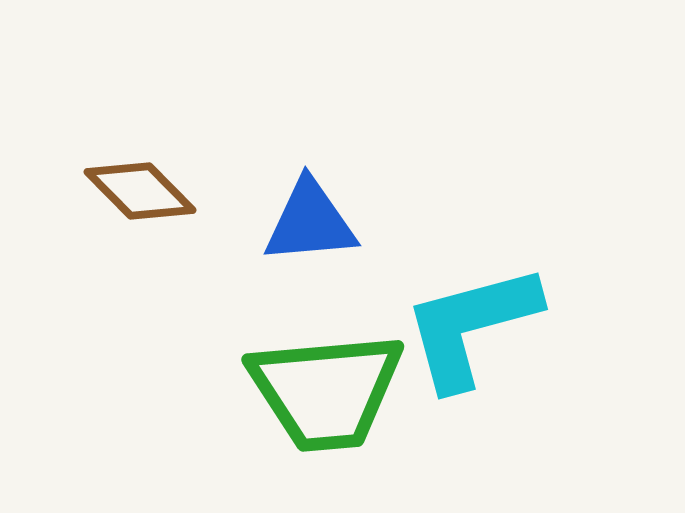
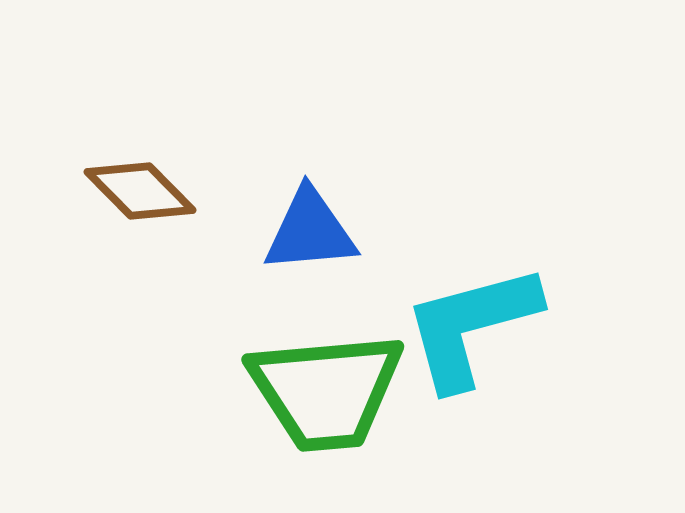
blue triangle: moved 9 px down
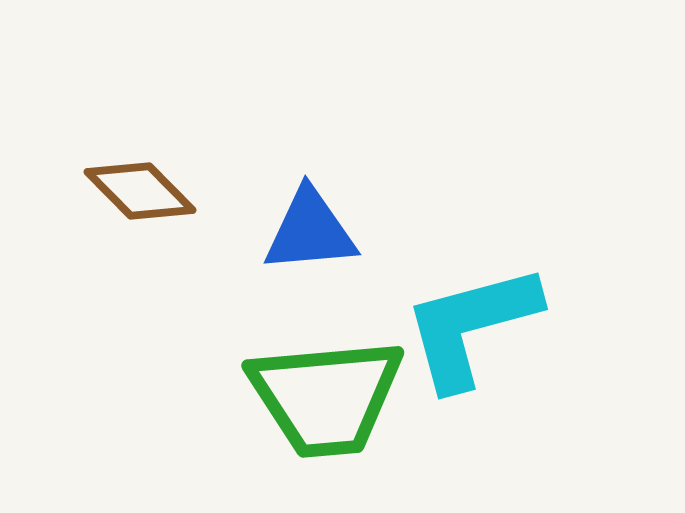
green trapezoid: moved 6 px down
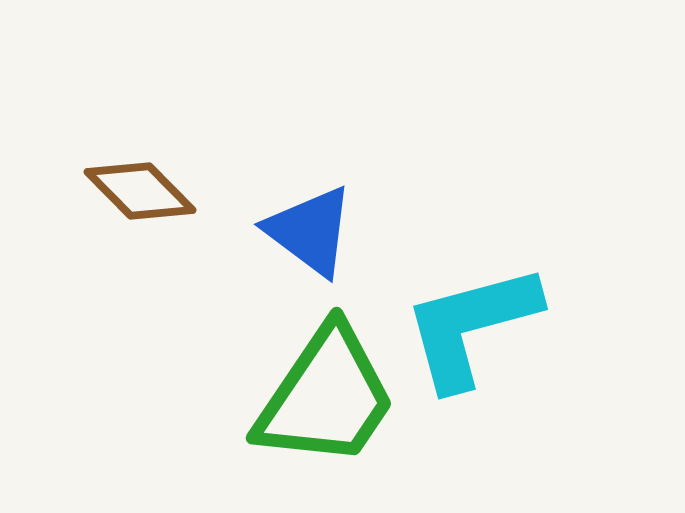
blue triangle: rotated 42 degrees clockwise
green trapezoid: rotated 51 degrees counterclockwise
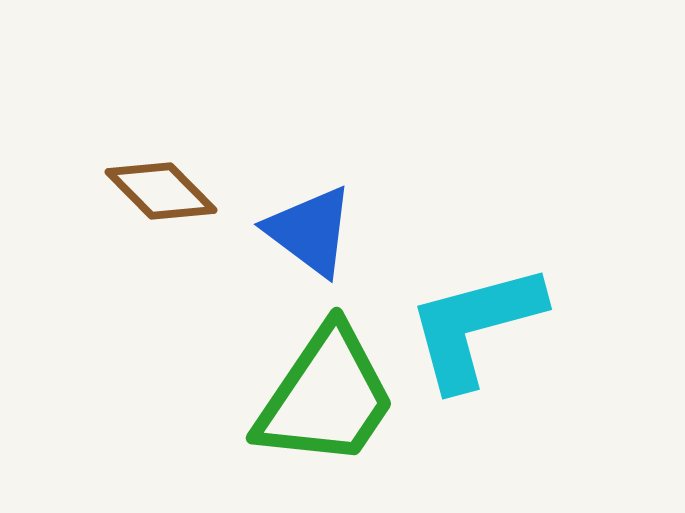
brown diamond: moved 21 px right
cyan L-shape: moved 4 px right
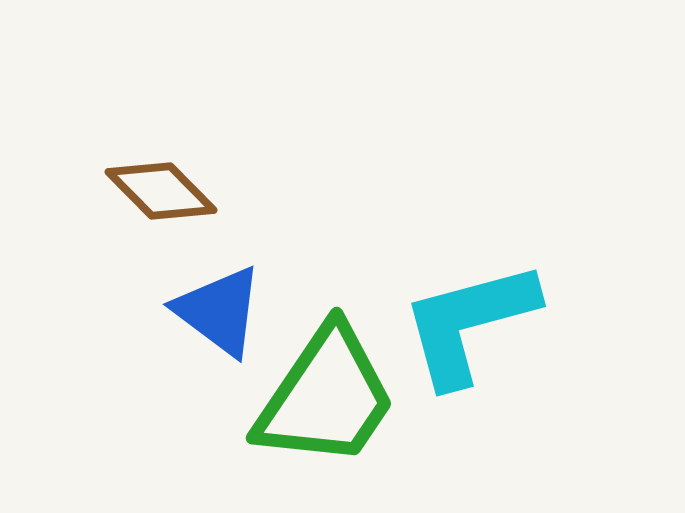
blue triangle: moved 91 px left, 80 px down
cyan L-shape: moved 6 px left, 3 px up
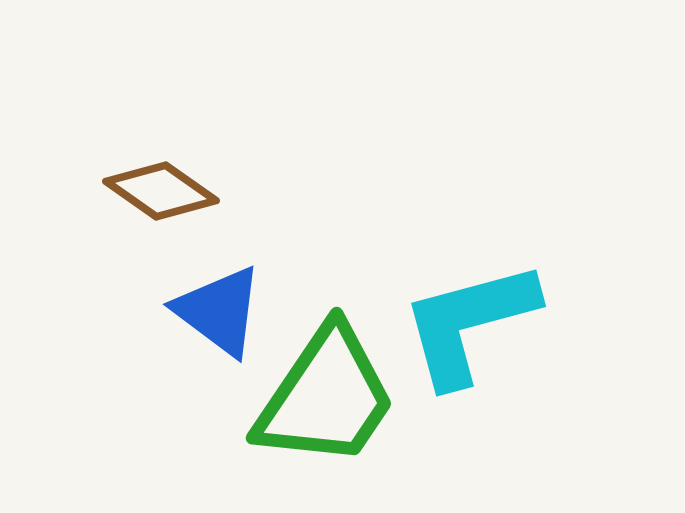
brown diamond: rotated 10 degrees counterclockwise
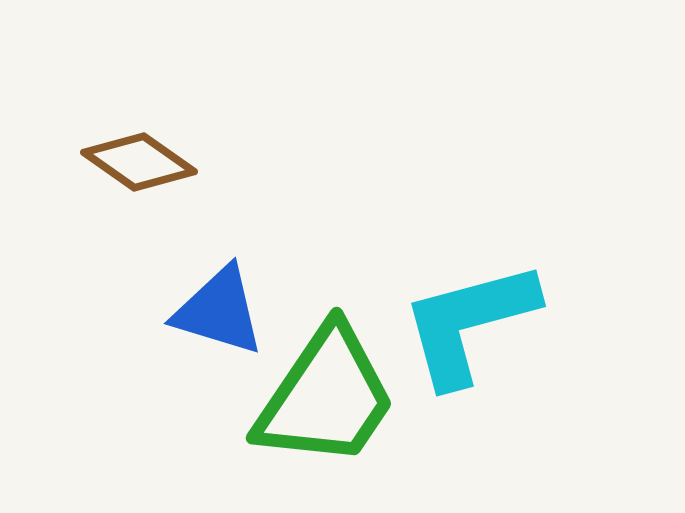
brown diamond: moved 22 px left, 29 px up
blue triangle: rotated 20 degrees counterclockwise
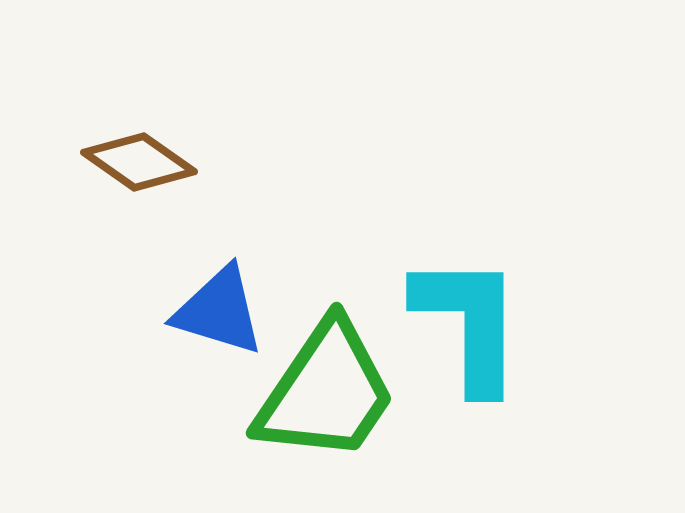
cyan L-shape: rotated 105 degrees clockwise
green trapezoid: moved 5 px up
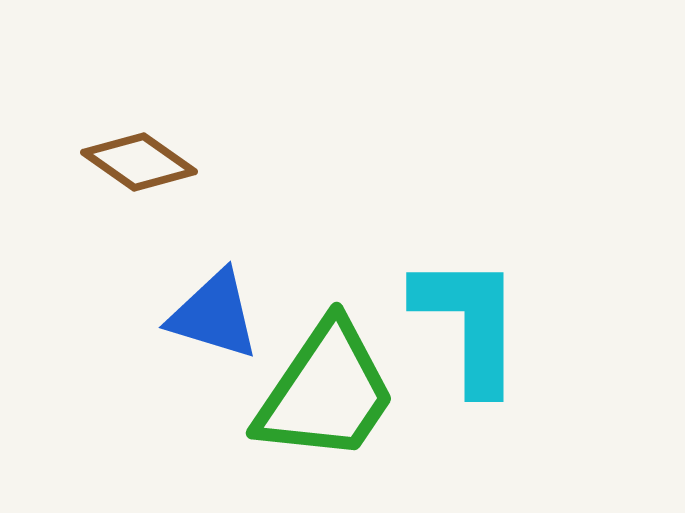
blue triangle: moved 5 px left, 4 px down
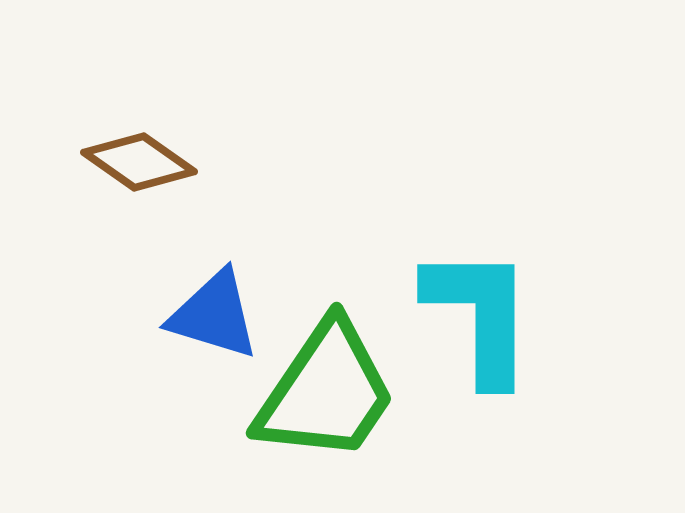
cyan L-shape: moved 11 px right, 8 px up
